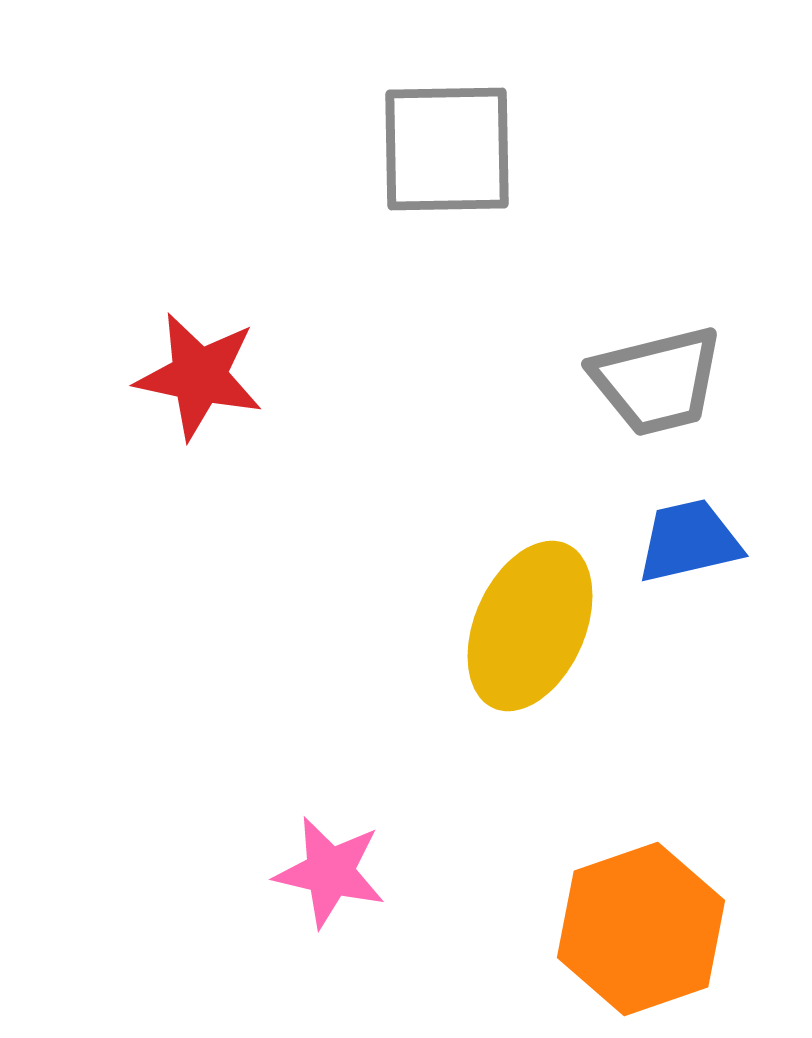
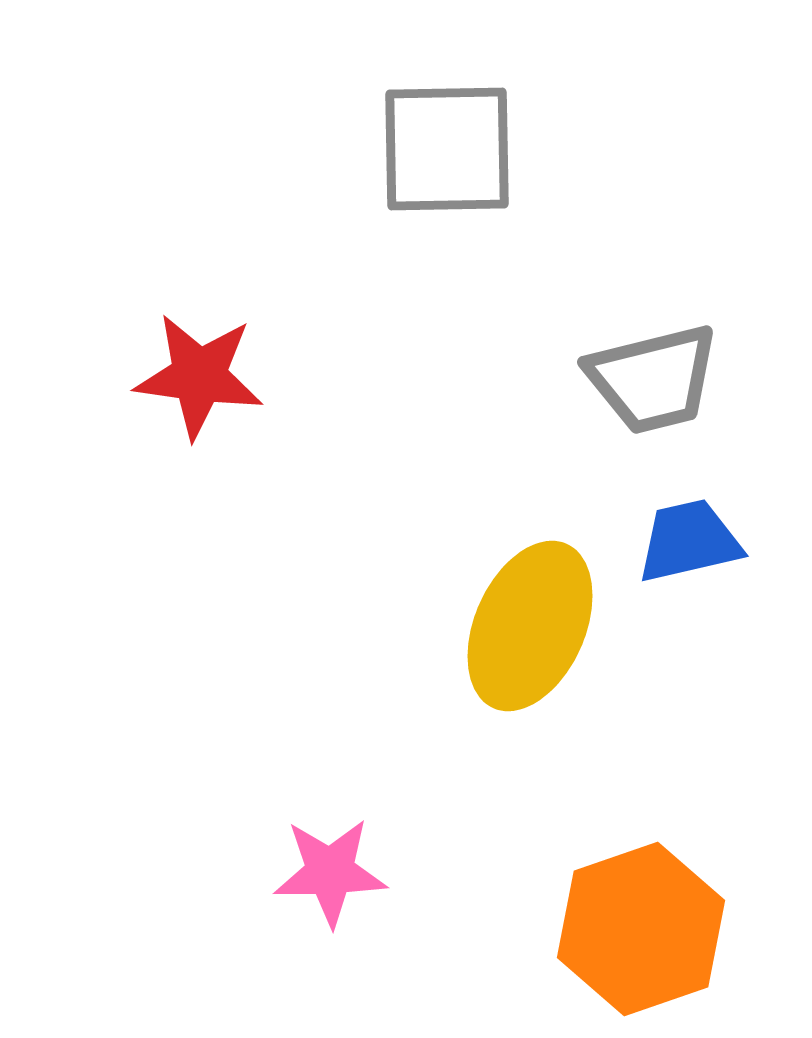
red star: rotated 4 degrees counterclockwise
gray trapezoid: moved 4 px left, 2 px up
pink star: rotated 14 degrees counterclockwise
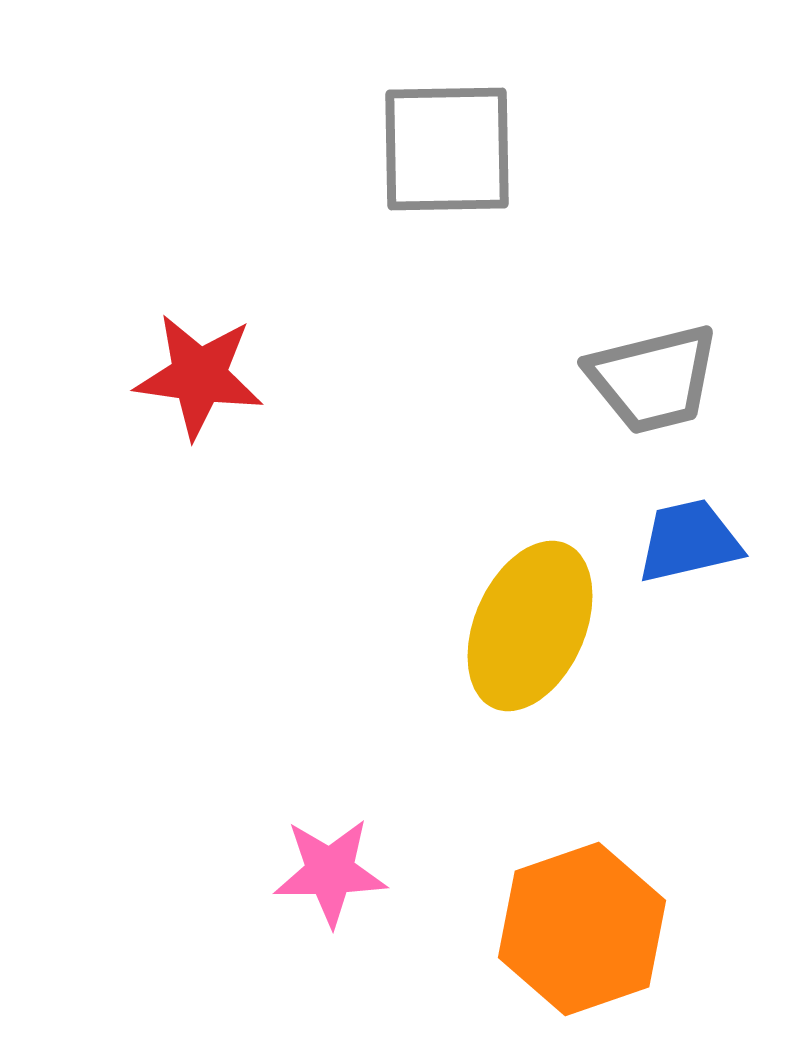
orange hexagon: moved 59 px left
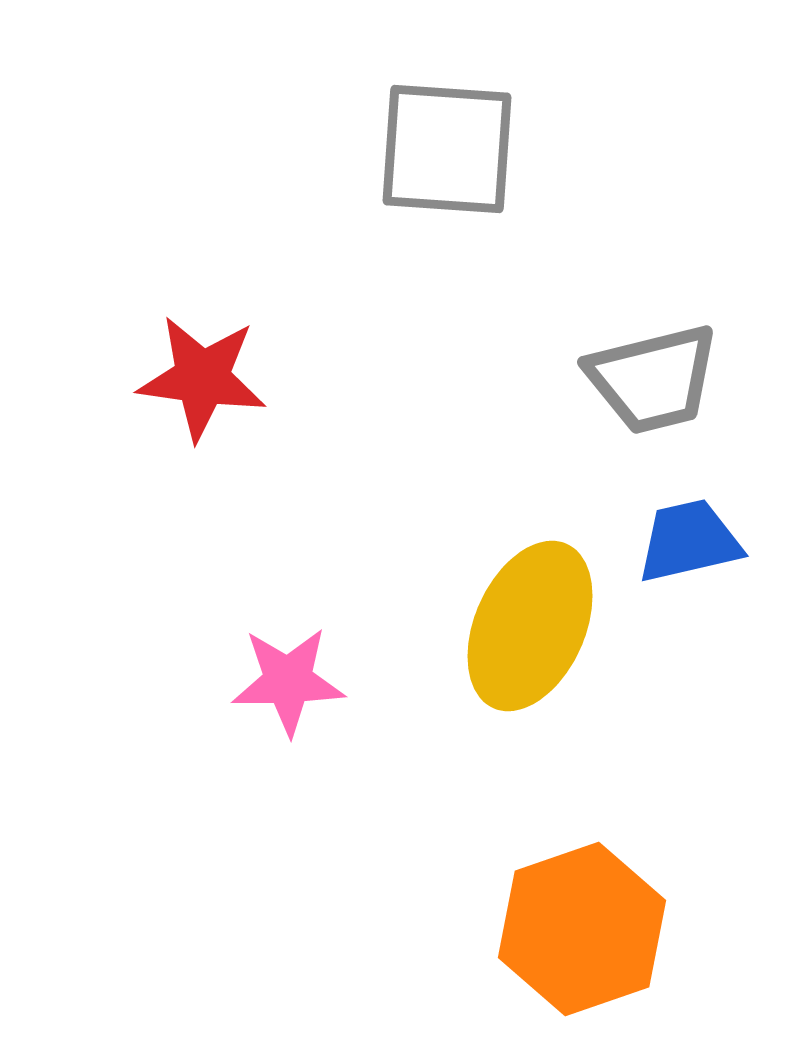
gray square: rotated 5 degrees clockwise
red star: moved 3 px right, 2 px down
pink star: moved 42 px left, 191 px up
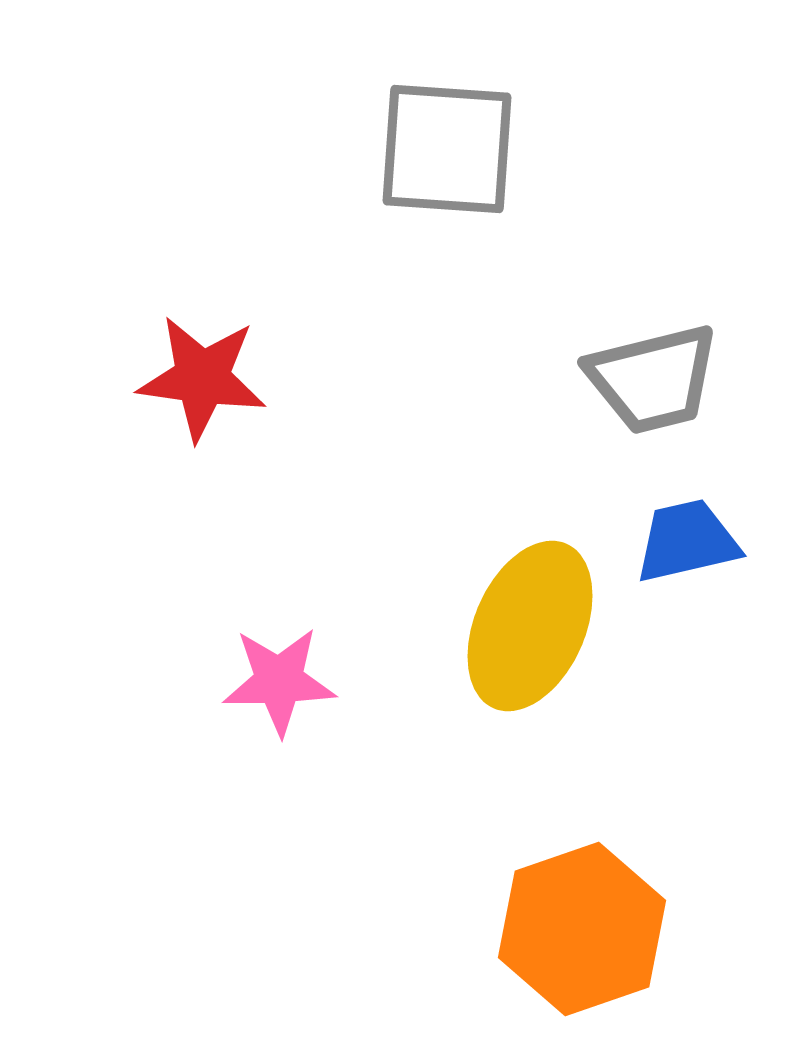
blue trapezoid: moved 2 px left
pink star: moved 9 px left
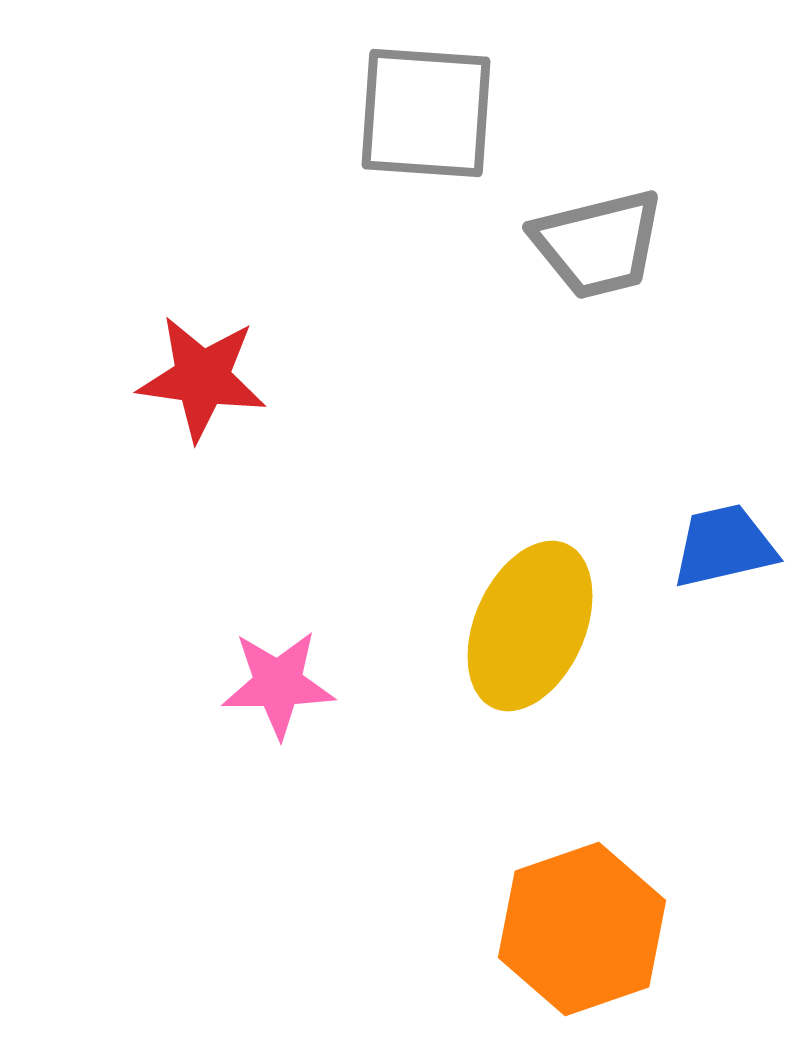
gray square: moved 21 px left, 36 px up
gray trapezoid: moved 55 px left, 135 px up
blue trapezoid: moved 37 px right, 5 px down
pink star: moved 1 px left, 3 px down
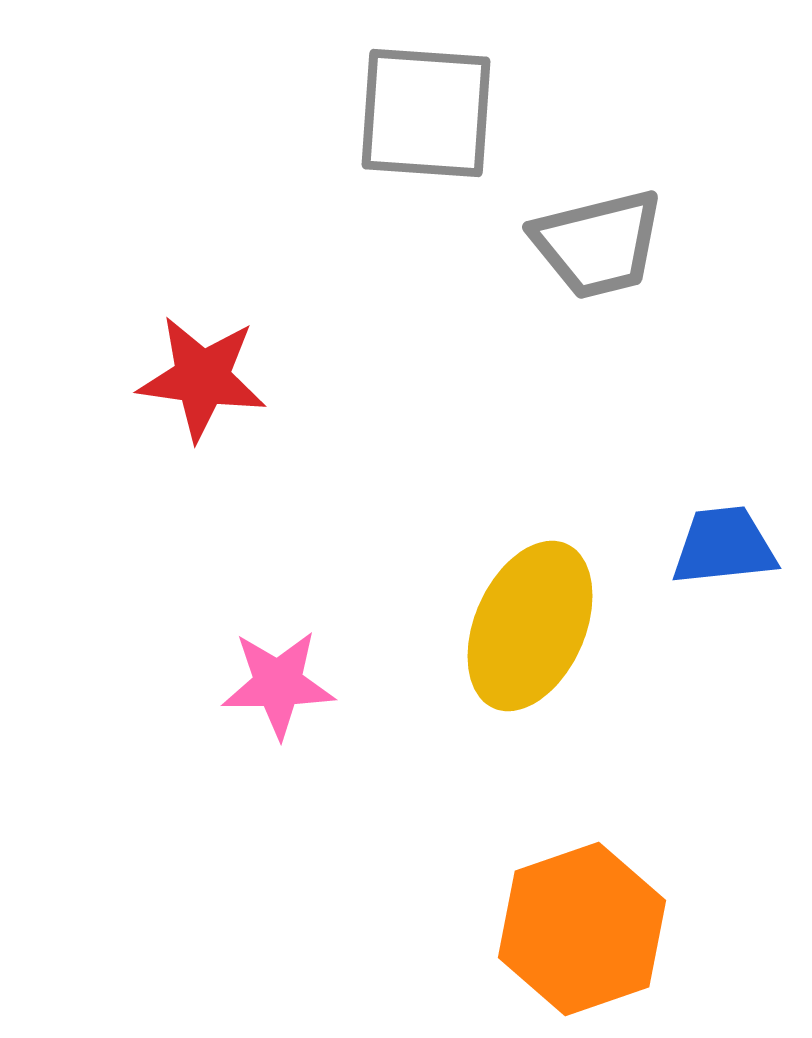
blue trapezoid: rotated 7 degrees clockwise
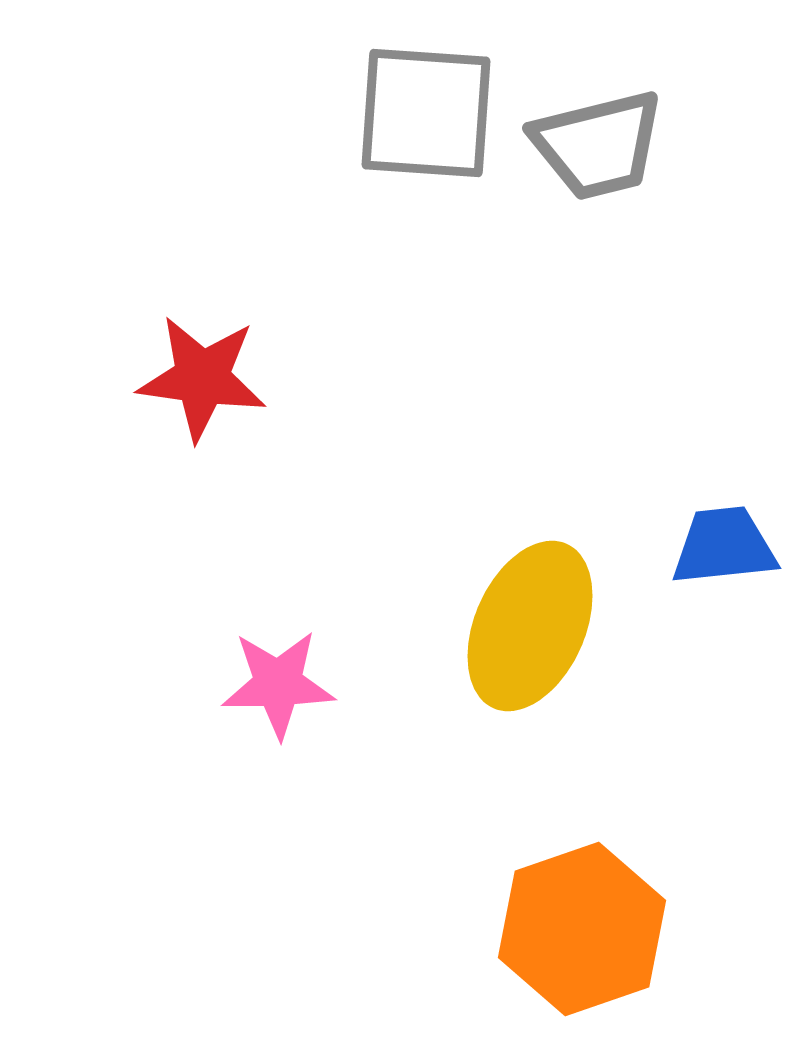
gray trapezoid: moved 99 px up
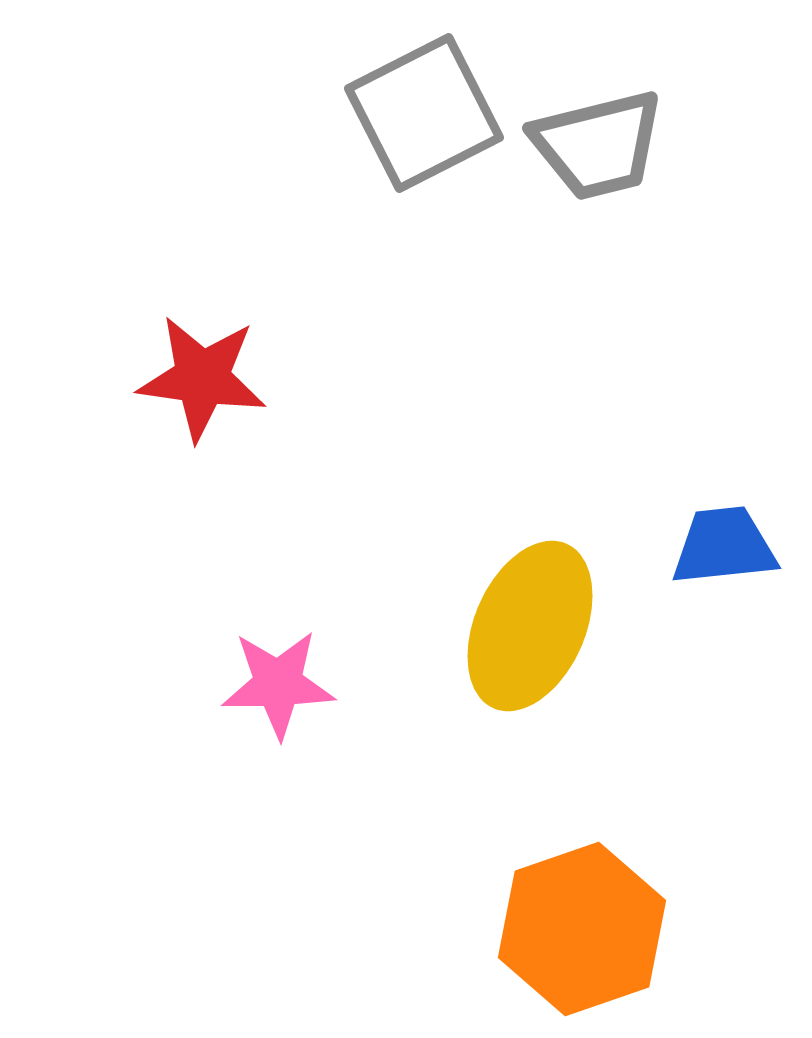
gray square: moved 2 px left; rotated 31 degrees counterclockwise
